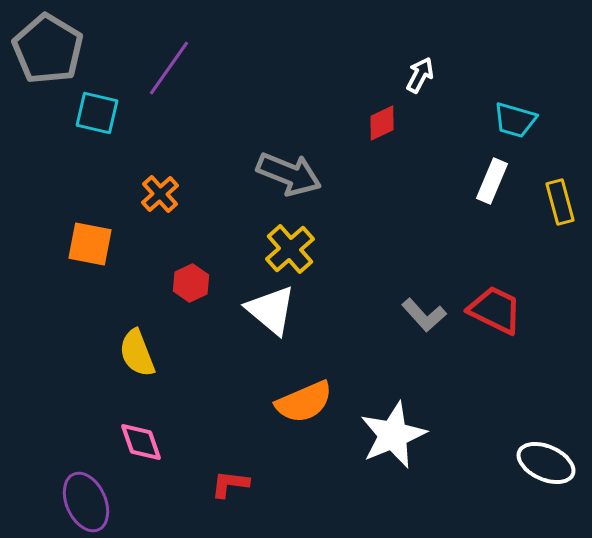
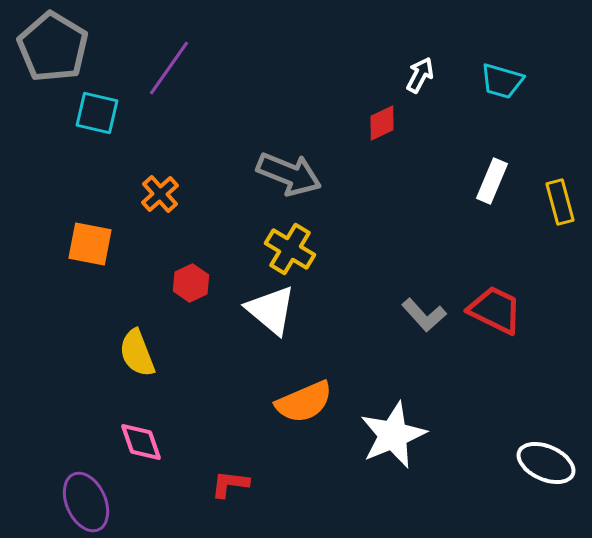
gray pentagon: moved 5 px right, 2 px up
cyan trapezoid: moved 13 px left, 39 px up
yellow cross: rotated 18 degrees counterclockwise
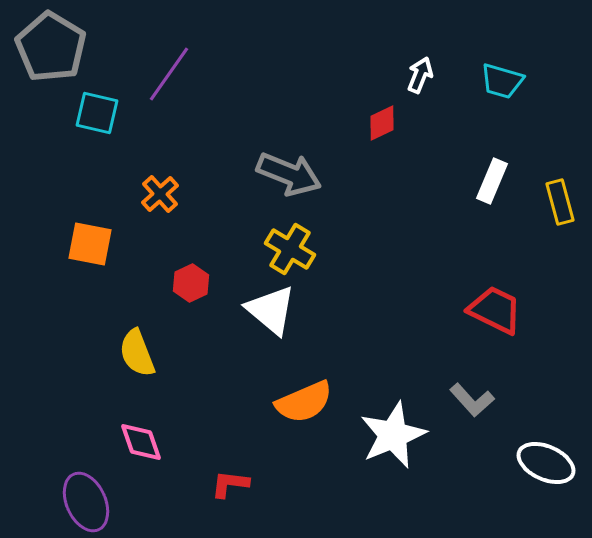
gray pentagon: moved 2 px left
purple line: moved 6 px down
white arrow: rotated 6 degrees counterclockwise
gray L-shape: moved 48 px right, 85 px down
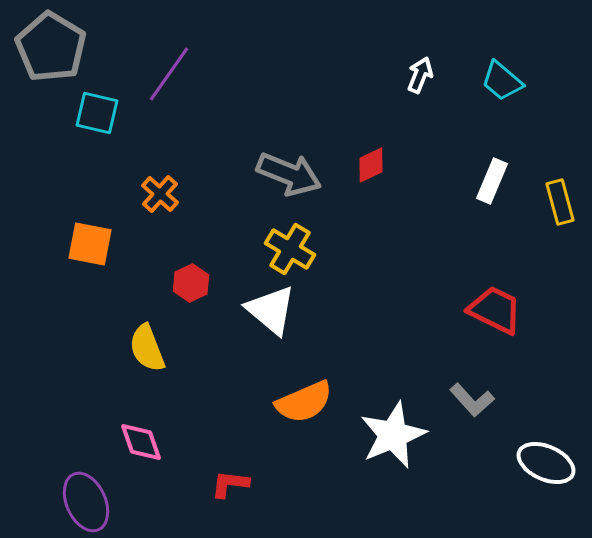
cyan trapezoid: rotated 24 degrees clockwise
red diamond: moved 11 px left, 42 px down
orange cross: rotated 6 degrees counterclockwise
yellow semicircle: moved 10 px right, 5 px up
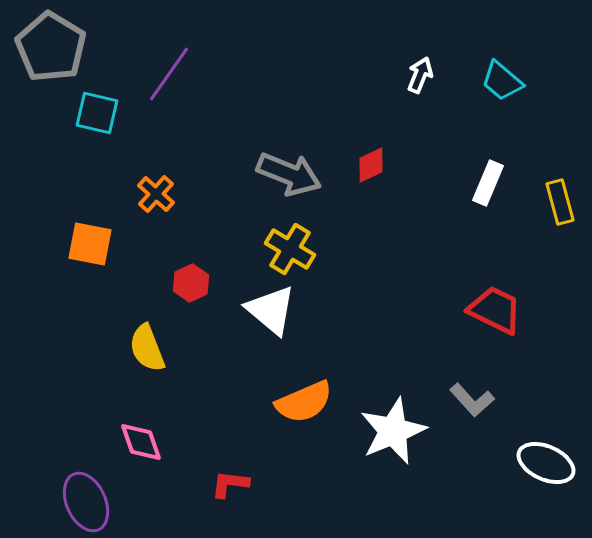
white rectangle: moved 4 px left, 2 px down
orange cross: moved 4 px left
white star: moved 4 px up
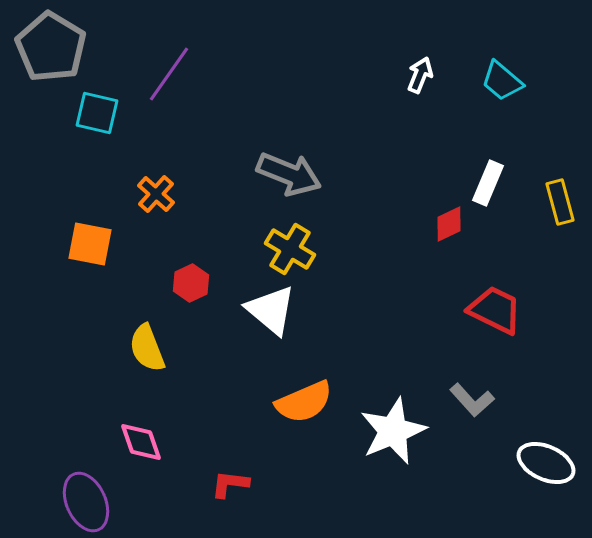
red diamond: moved 78 px right, 59 px down
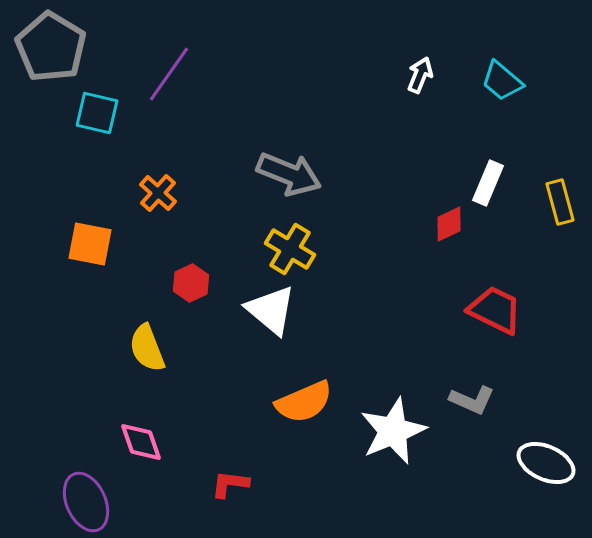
orange cross: moved 2 px right, 1 px up
gray L-shape: rotated 24 degrees counterclockwise
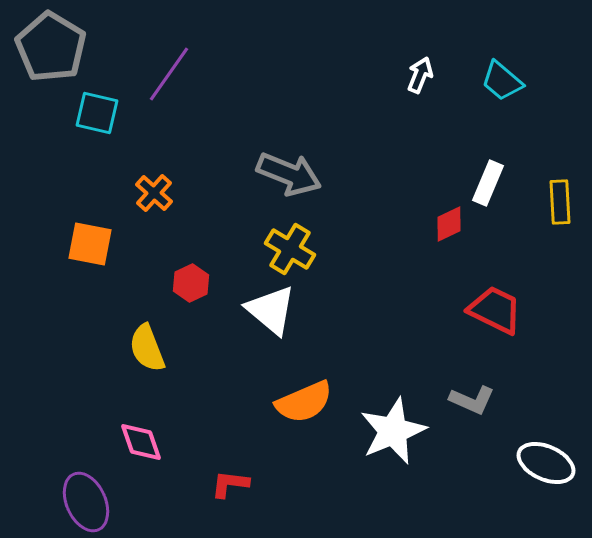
orange cross: moved 4 px left
yellow rectangle: rotated 12 degrees clockwise
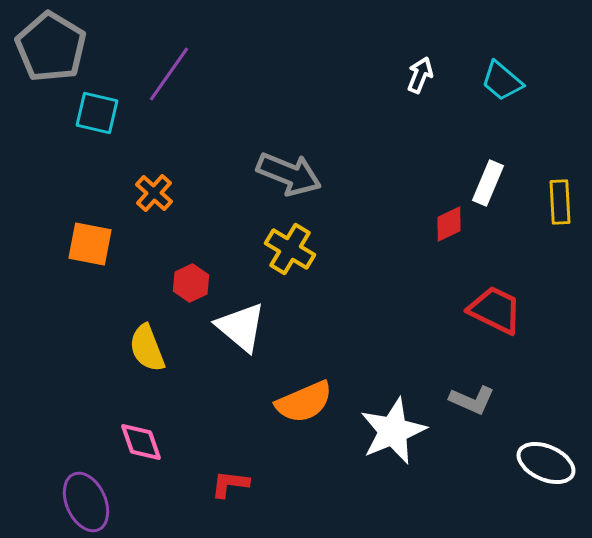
white triangle: moved 30 px left, 17 px down
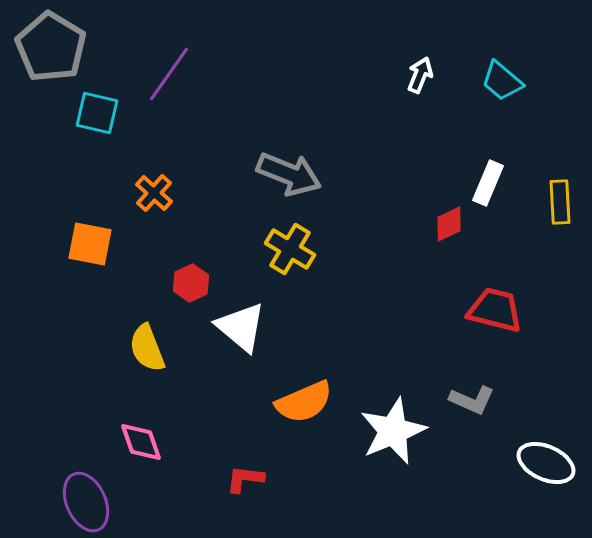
red trapezoid: rotated 12 degrees counterclockwise
red L-shape: moved 15 px right, 5 px up
